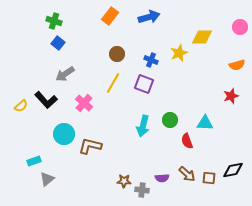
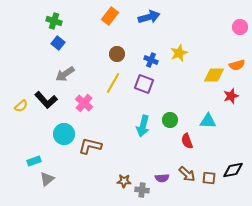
yellow diamond: moved 12 px right, 38 px down
cyan triangle: moved 3 px right, 2 px up
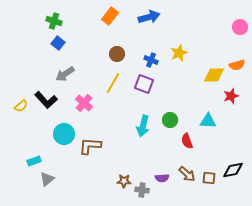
brown L-shape: rotated 10 degrees counterclockwise
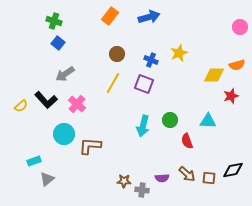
pink cross: moved 7 px left, 1 px down
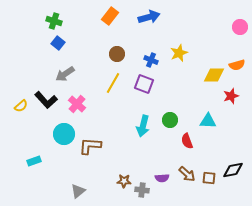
gray triangle: moved 31 px right, 12 px down
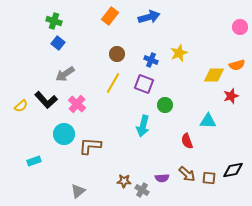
green circle: moved 5 px left, 15 px up
gray cross: rotated 24 degrees clockwise
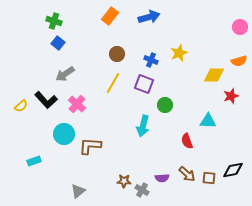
orange semicircle: moved 2 px right, 4 px up
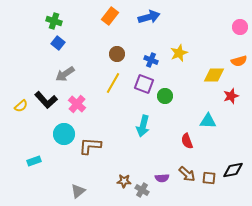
green circle: moved 9 px up
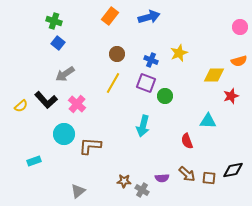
purple square: moved 2 px right, 1 px up
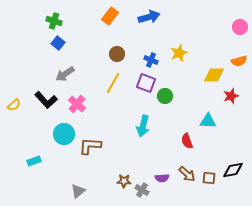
yellow semicircle: moved 7 px left, 1 px up
